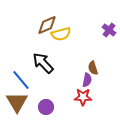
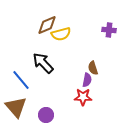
purple cross: rotated 32 degrees counterclockwise
brown triangle: moved 1 px left, 5 px down; rotated 10 degrees counterclockwise
purple circle: moved 8 px down
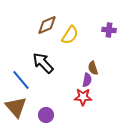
yellow semicircle: moved 9 px right, 1 px down; rotated 42 degrees counterclockwise
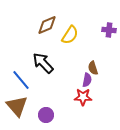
brown triangle: moved 1 px right, 1 px up
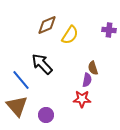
black arrow: moved 1 px left, 1 px down
red star: moved 1 px left, 2 px down
